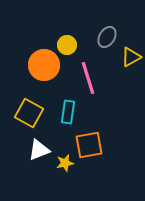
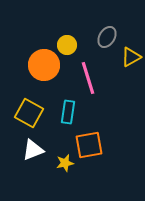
white triangle: moved 6 px left
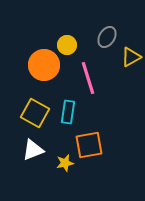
yellow square: moved 6 px right
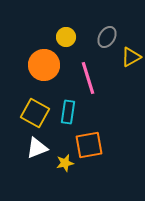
yellow circle: moved 1 px left, 8 px up
white triangle: moved 4 px right, 2 px up
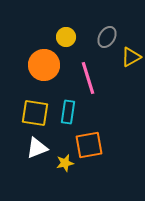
yellow square: rotated 20 degrees counterclockwise
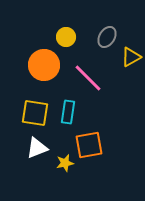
pink line: rotated 28 degrees counterclockwise
